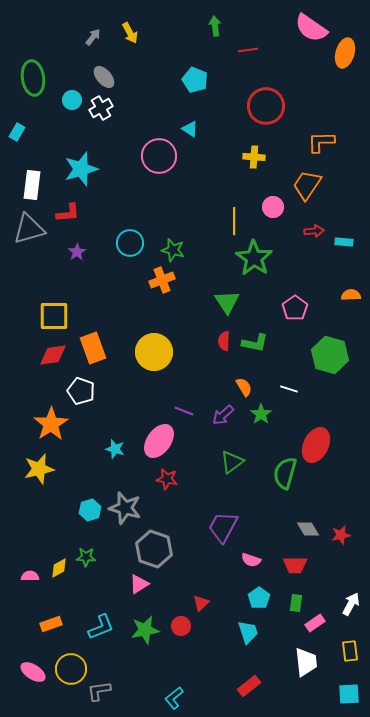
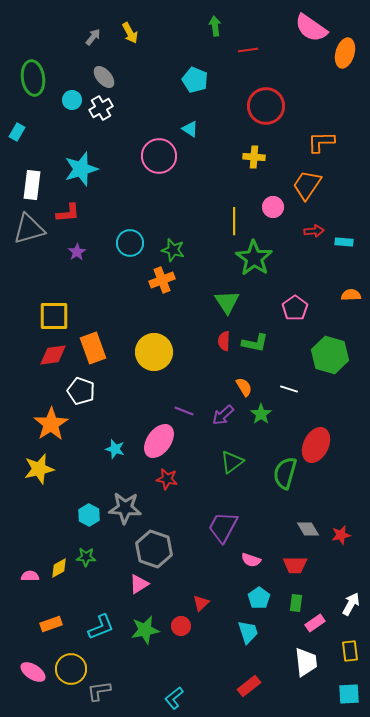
gray star at (125, 508): rotated 12 degrees counterclockwise
cyan hexagon at (90, 510): moved 1 px left, 5 px down; rotated 15 degrees counterclockwise
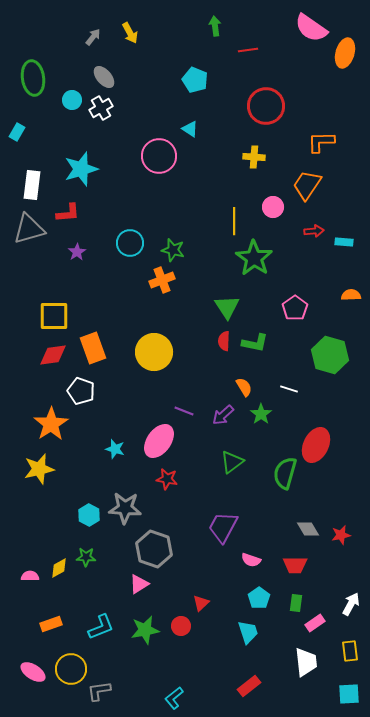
green triangle at (227, 302): moved 5 px down
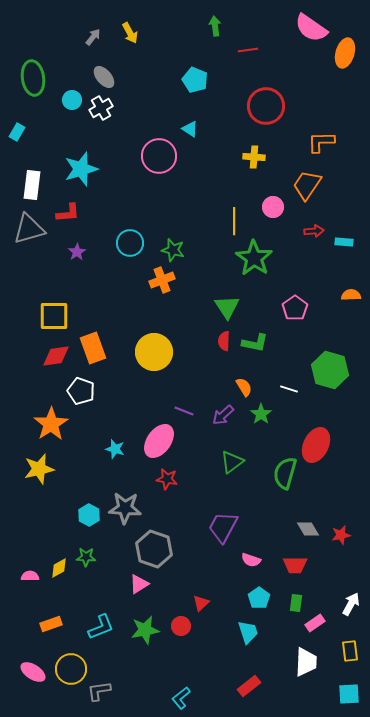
red diamond at (53, 355): moved 3 px right, 1 px down
green hexagon at (330, 355): moved 15 px down
white trapezoid at (306, 662): rotated 8 degrees clockwise
cyan L-shape at (174, 698): moved 7 px right
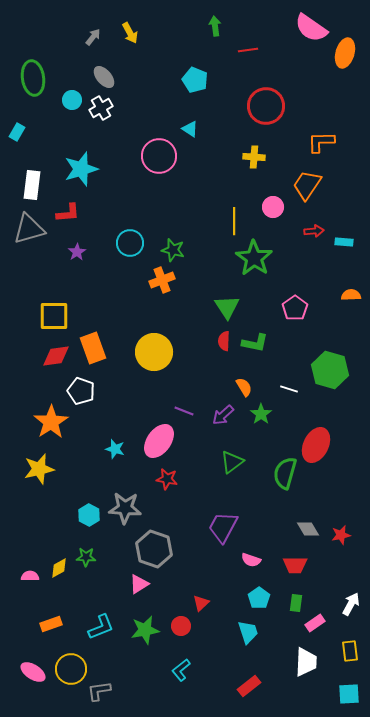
orange star at (51, 424): moved 2 px up
cyan L-shape at (181, 698): moved 28 px up
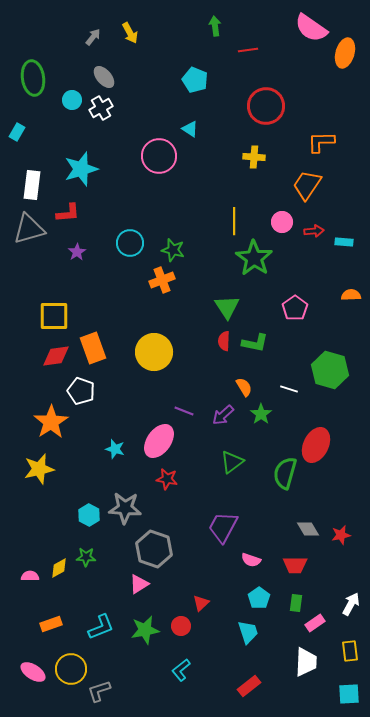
pink circle at (273, 207): moved 9 px right, 15 px down
gray L-shape at (99, 691): rotated 10 degrees counterclockwise
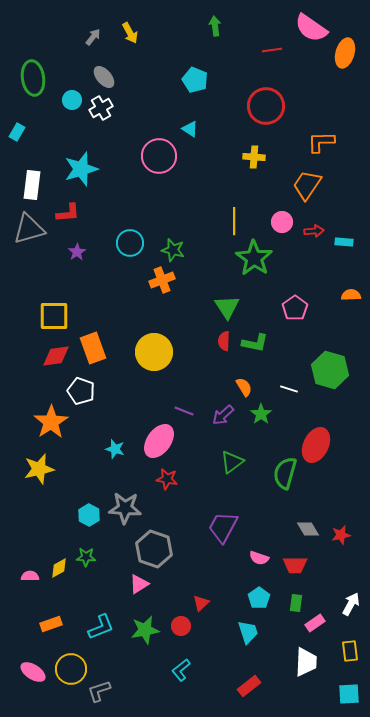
red line at (248, 50): moved 24 px right
pink semicircle at (251, 560): moved 8 px right, 2 px up
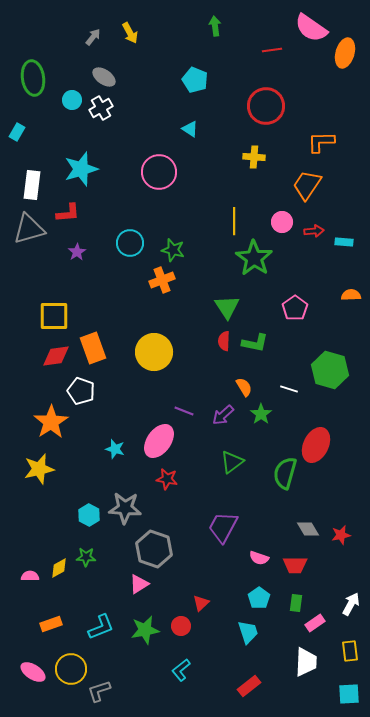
gray ellipse at (104, 77): rotated 15 degrees counterclockwise
pink circle at (159, 156): moved 16 px down
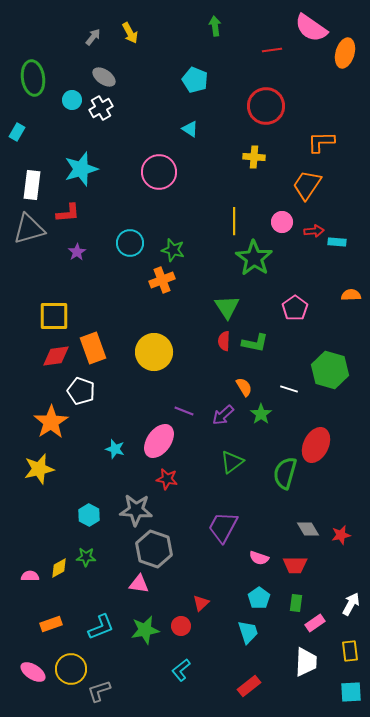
cyan rectangle at (344, 242): moved 7 px left
gray star at (125, 508): moved 11 px right, 2 px down
pink triangle at (139, 584): rotated 40 degrees clockwise
cyan square at (349, 694): moved 2 px right, 2 px up
